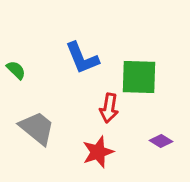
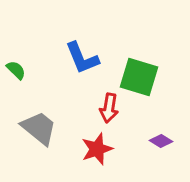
green square: rotated 15 degrees clockwise
gray trapezoid: moved 2 px right
red star: moved 1 px left, 3 px up
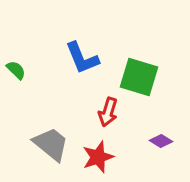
red arrow: moved 1 px left, 4 px down; rotated 8 degrees clockwise
gray trapezoid: moved 12 px right, 16 px down
red star: moved 1 px right, 8 px down
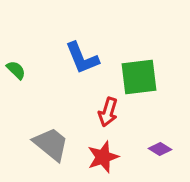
green square: rotated 24 degrees counterclockwise
purple diamond: moved 1 px left, 8 px down
red star: moved 5 px right
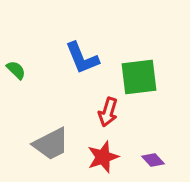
gray trapezoid: rotated 114 degrees clockwise
purple diamond: moved 7 px left, 11 px down; rotated 15 degrees clockwise
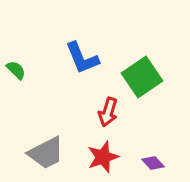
green square: moved 3 px right; rotated 27 degrees counterclockwise
gray trapezoid: moved 5 px left, 9 px down
purple diamond: moved 3 px down
